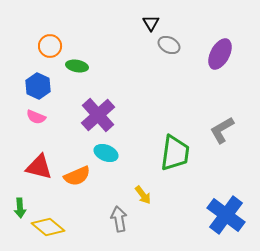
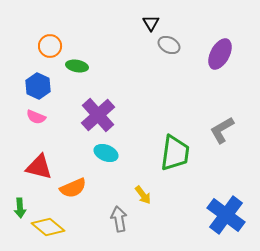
orange semicircle: moved 4 px left, 12 px down
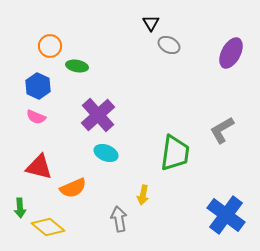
purple ellipse: moved 11 px right, 1 px up
yellow arrow: rotated 48 degrees clockwise
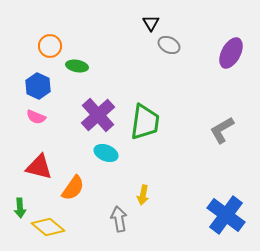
green trapezoid: moved 30 px left, 31 px up
orange semicircle: rotated 32 degrees counterclockwise
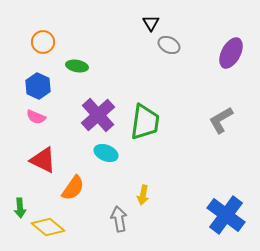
orange circle: moved 7 px left, 4 px up
gray L-shape: moved 1 px left, 10 px up
red triangle: moved 4 px right, 7 px up; rotated 12 degrees clockwise
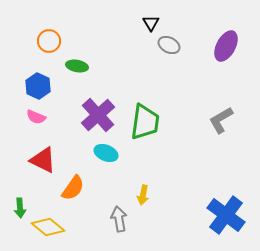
orange circle: moved 6 px right, 1 px up
purple ellipse: moved 5 px left, 7 px up
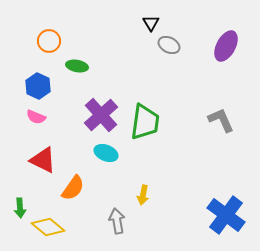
purple cross: moved 3 px right
gray L-shape: rotated 96 degrees clockwise
gray arrow: moved 2 px left, 2 px down
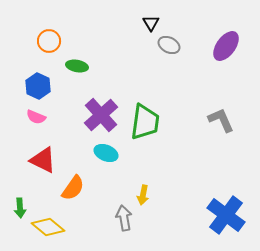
purple ellipse: rotated 8 degrees clockwise
gray arrow: moved 7 px right, 3 px up
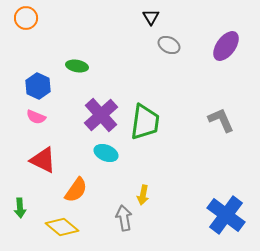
black triangle: moved 6 px up
orange circle: moved 23 px left, 23 px up
orange semicircle: moved 3 px right, 2 px down
yellow diamond: moved 14 px right
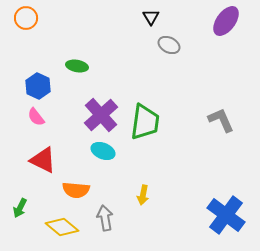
purple ellipse: moved 25 px up
pink semicircle: rotated 30 degrees clockwise
cyan ellipse: moved 3 px left, 2 px up
orange semicircle: rotated 60 degrees clockwise
green arrow: rotated 30 degrees clockwise
gray arrow: moved 19 px left
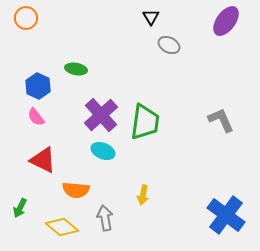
green ellipse: moved 1 px left, 3 px down
